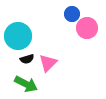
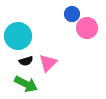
black semicircle: moved 1 px left, 2 px down
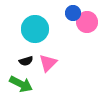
blue circle: moved 1 px right, 1 px up
pink circle: moved 6 px up
cyan circle: moved 17 px right, 7 px up
green arrow: moved 5 px left
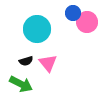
cyan circle: moved 2 px right
pink triangle: rotated 24 degrees counterclockwise
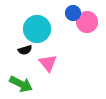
black semicircle: moved 1 px left, 11 px up
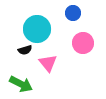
pink circle: moved 4 px left, 21 px down
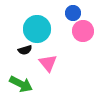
pink circle: moved 12 px up
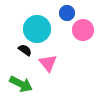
blue circle: moved 6 px left
pink circle: moved 1 px up
black semicircle: rotated 128 degrees counterclockwise
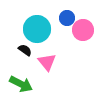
blue circle: moved 5 px down
pink triangle: moved 1 px left, 1 px up
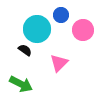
blue circle: moved 6 px left, 3 px up
pink triangle: moved 12 px right, 1 px down; rotated 24 degrees clockwise
